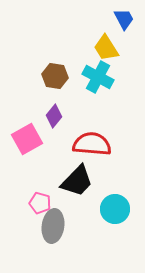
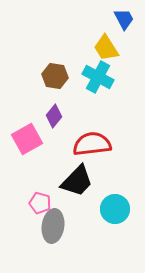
red semicircle: rotated 12 degrees counterclockwise
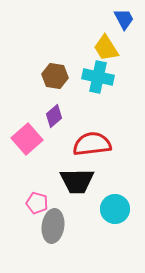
cyan cross: rotated 16 degrees counterclockwise
purple diamond: rotated 10 degrees clockwise
pink square: rotated 12 degrees counterclockwise
black trapezoid: rotated 45 degrees clockwise
pink pentagon: moved 3 px left
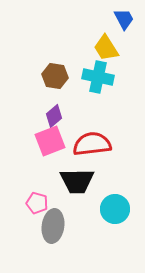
pink square: moved 23 px right, 2 px down; rotated 20 degrees clockwise
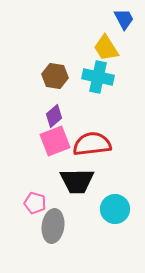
pink square: moved 5 px right
pink pentagon: moved 2 px left
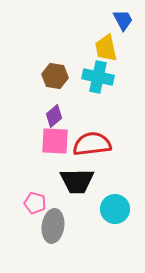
blue trapezoid: moved 1 px left, 1 px down
yellow trapezoid: rotated 20 degrees clockwise
pink square: rotated 24 degrees clockwise
